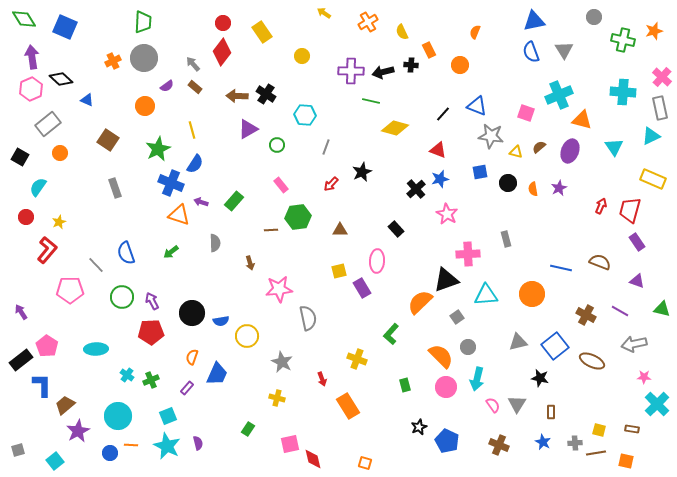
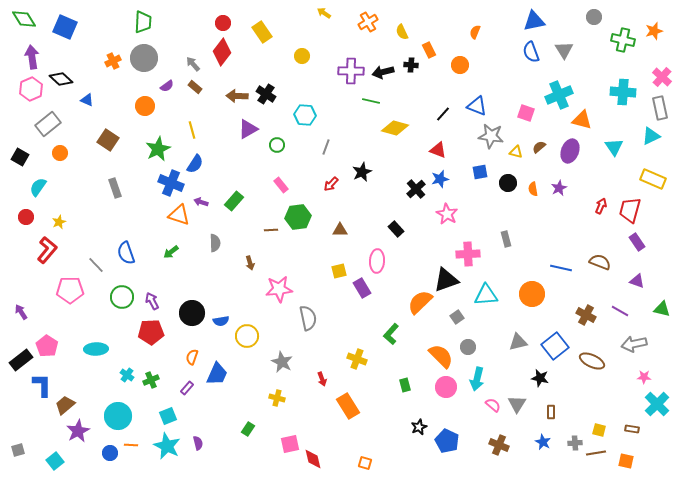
pink semicircle at (493, 405): rotated 14 degrees counterclockwise
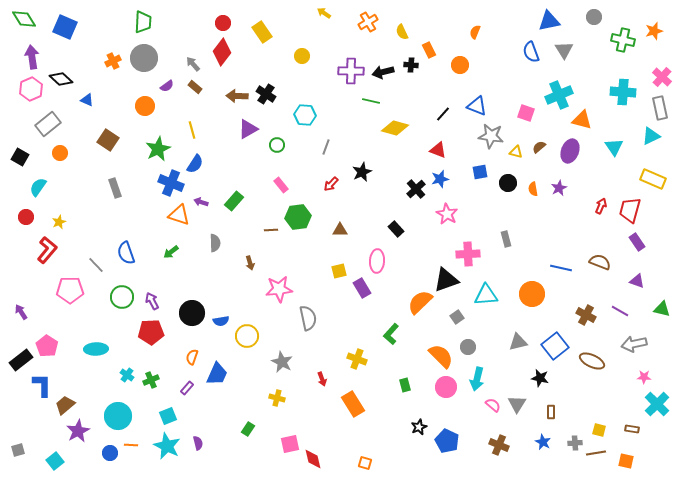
blue triangle at (534, 21): moved 15 px right
orange rectangle at (348, 406): moved 5 px right, 2 px up
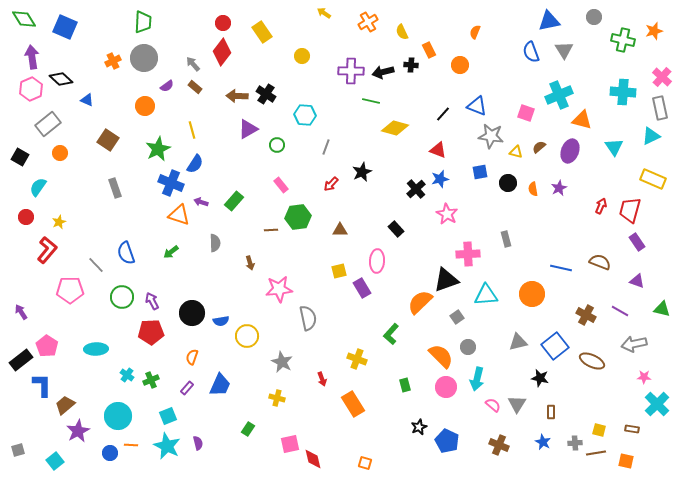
blue trapezoid at (217, 374): moved 3 px right, 11 px down
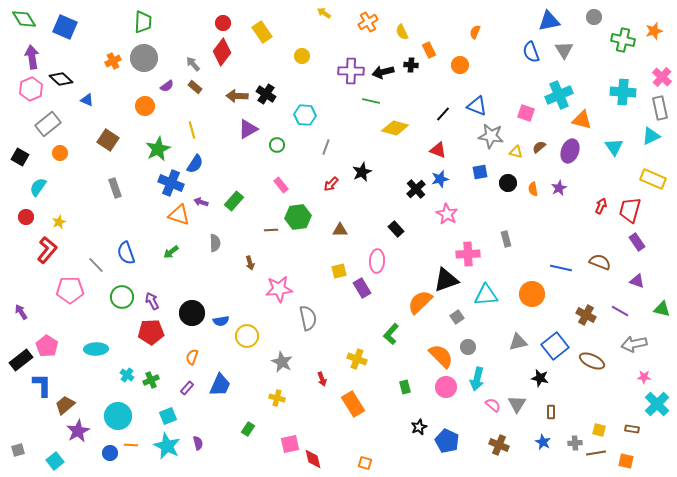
green rectangle at (405, 385): moved 2 px down
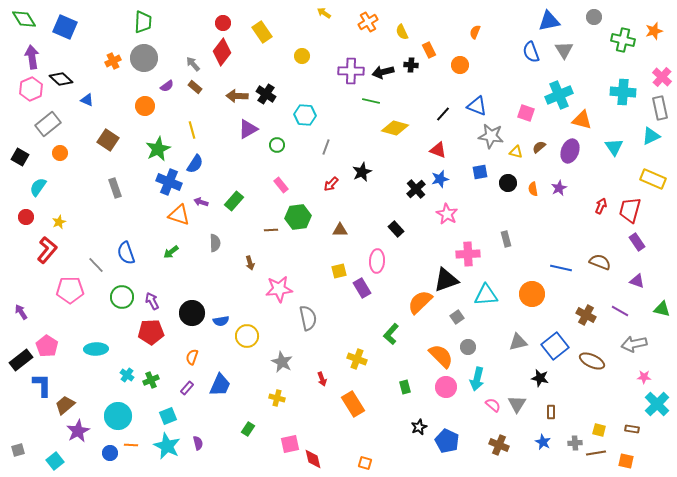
blue cross at (171, 183): moved 2 px left, 1 px up
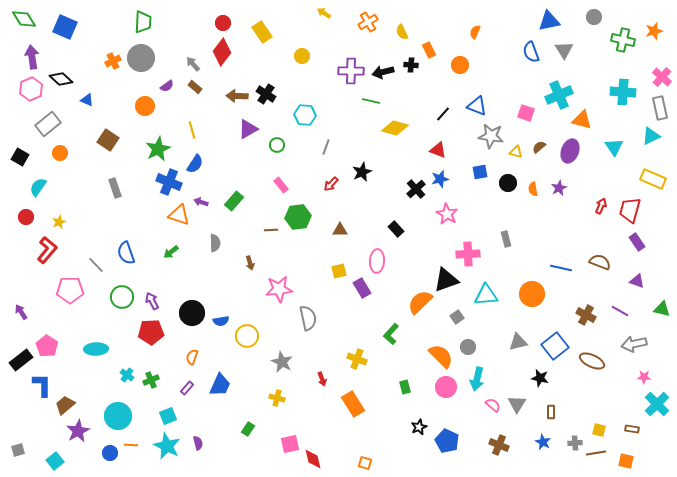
gray circle at (144, 58): moved 3 px left
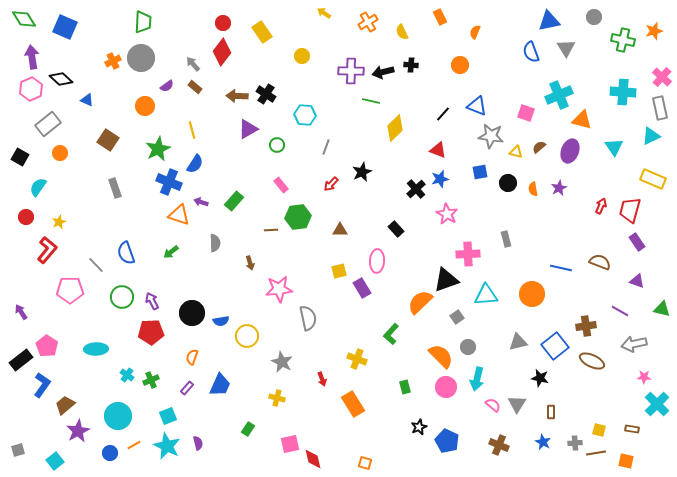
orange rectangle at (429, 50): moved 11 px right, 33 px up
gray triangle at (564, 50): moved 2 px right, 2 px up
yellow diamond at (395, 128): rotated 60 degrees counterclockwise
brown cross at (586, 315): moved 11 px down; rotated 36 degrees counterclockwise
blue L-shape at (42, 385): rotated 35 degrees clockwise
orange line at (131, 445): moved 3 px right; rotated 32 degrees counterclockwise
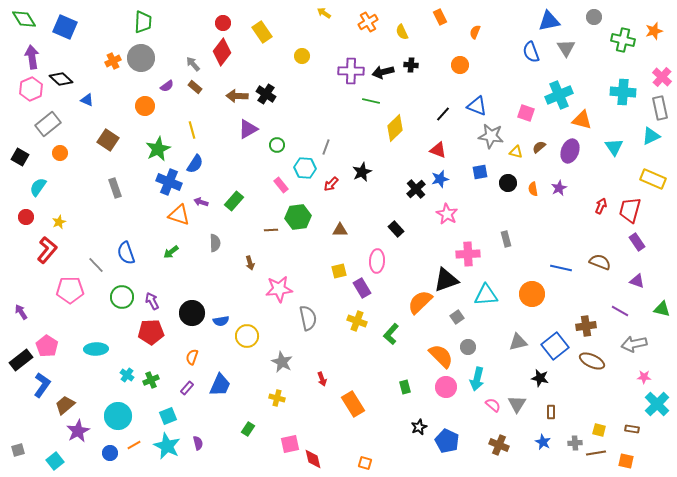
cyan hexagon at (305, 115): moved 53 px down
yellow cross at (357, 359): moved 38 px up
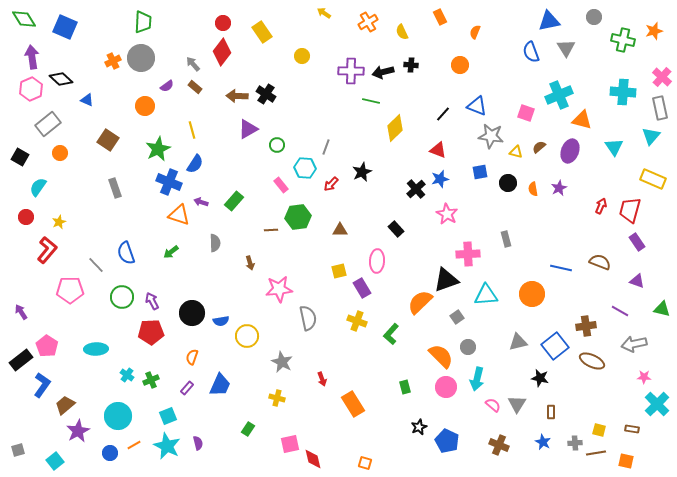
cyan triangle at (651, 136): rotated 24 degrees counterclockwise
